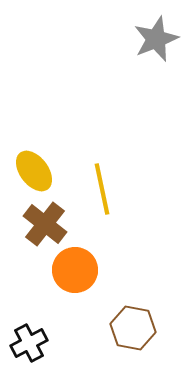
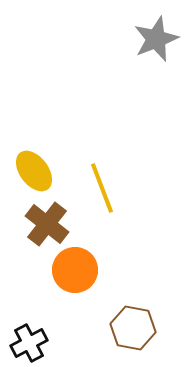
yellow line: moved 1 px up; rotated 9 degrees counterclockwise
brown cross: moved 2 px right
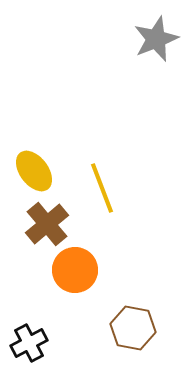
brown cross: rotated 12 degrees clockwise
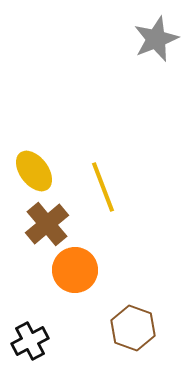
yellow line: moved 1 px right, 1 px up
brown hexagon: rotated 9 degrees clockwise
black cross: moved 1 px right, 2 px up
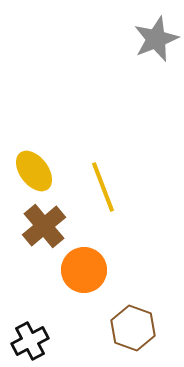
brown cross: moved 3 px left, 2 px down
orange circle: moved 9 px right
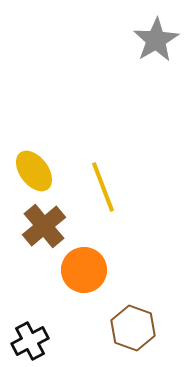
gray star: moved 1 px down; rotated 9 degrees counterclockwise
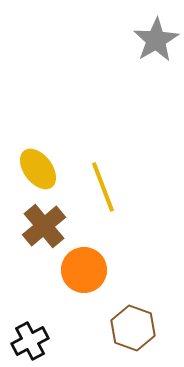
yellow ellipse: moved 4 px right, 2 px up
